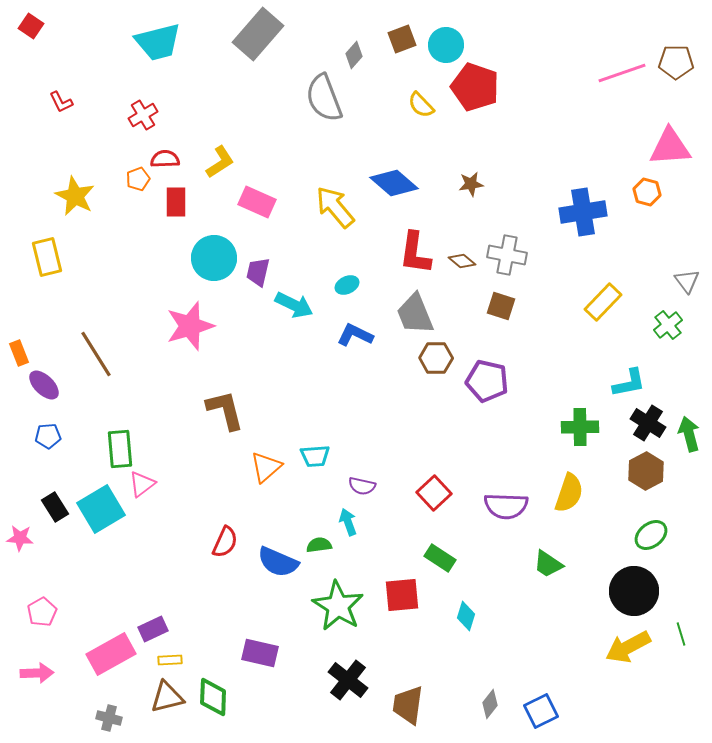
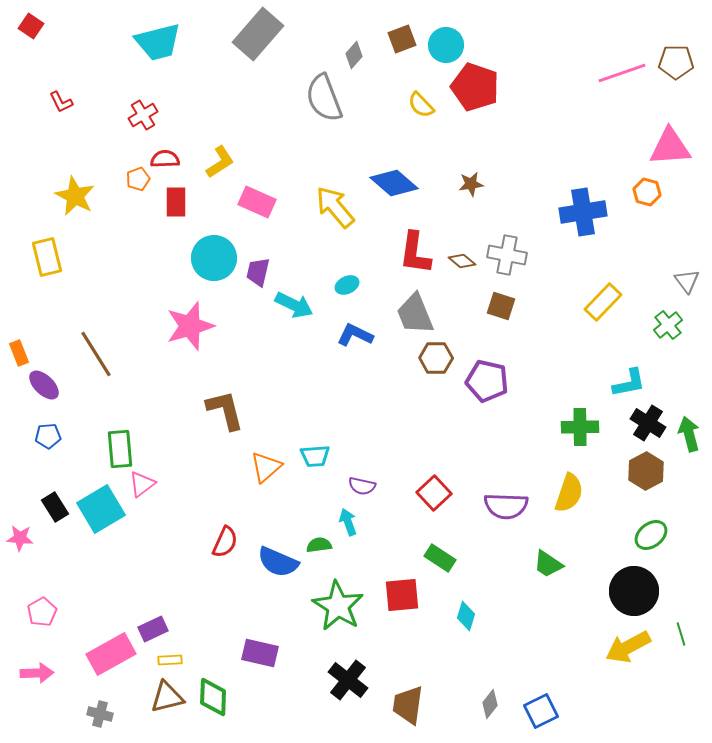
gray cross at (109, 718): moved 9 px left, 4 px up
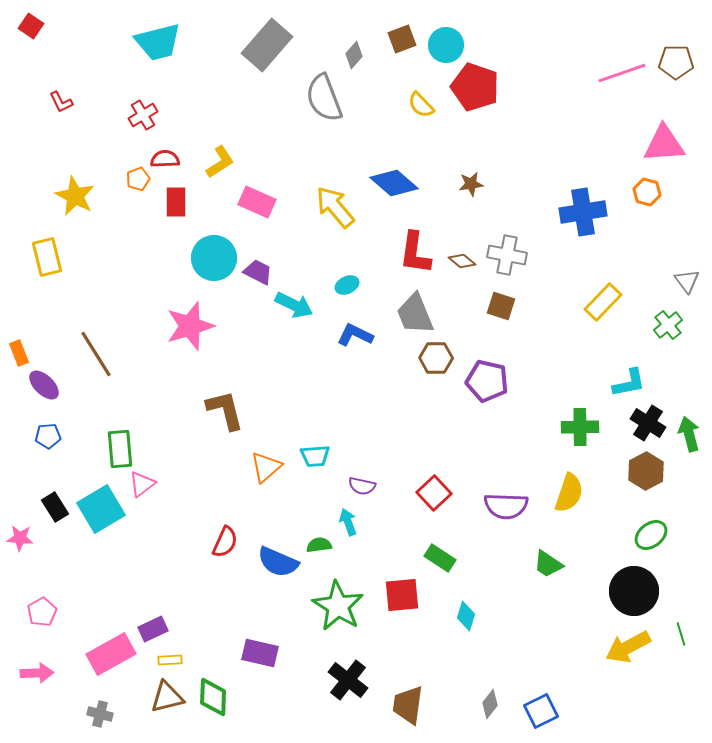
gray rectangle at (258, 34): moved 9 px right, 11 px down
pink triangle at (670, 147): moved 6 px left, 3 px up
purple trapezoid at (258, 272): rotated 104 degrees clockwise
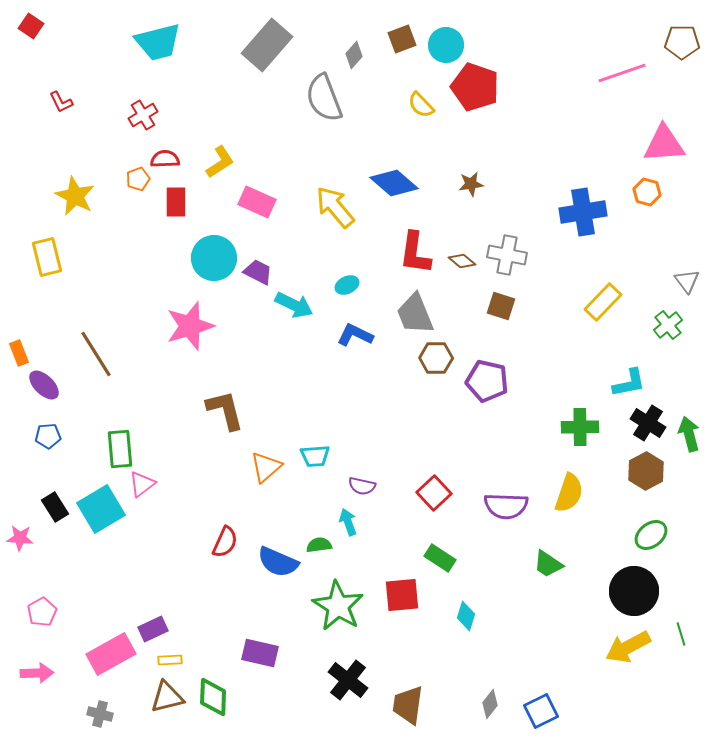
brown pentagon at (676, 62): moved 6 px right, 20 px up
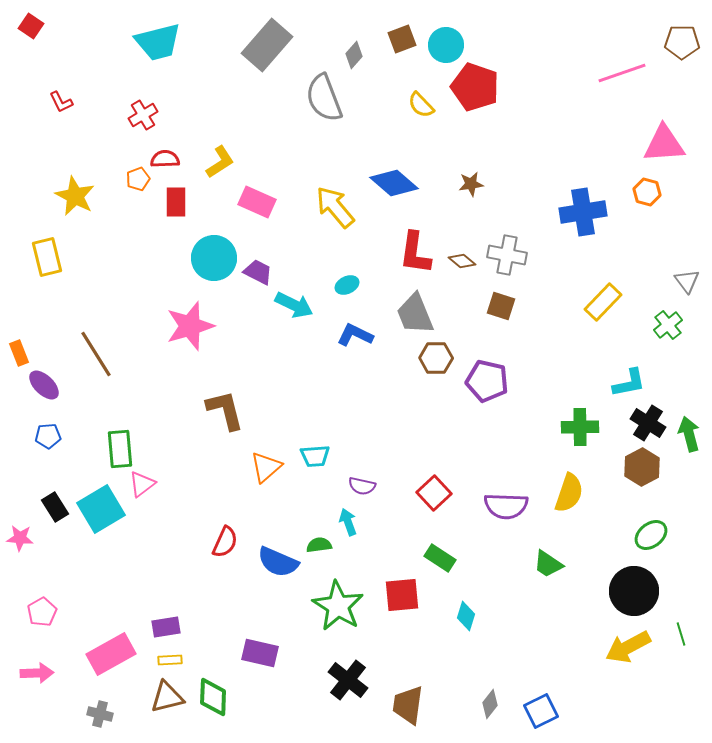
brown hexagon at (646, 471): moved 4 px left, 4 px up
purple rectangle at (153, 629): moved 13 px right, 2 px up; rotated 16 degrees clockwise
